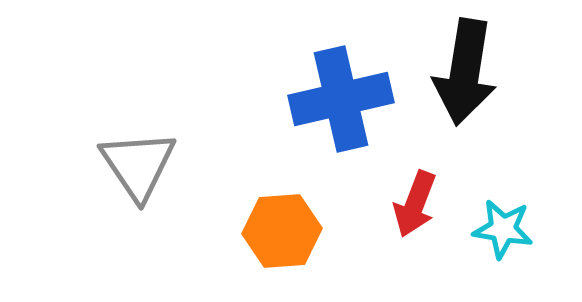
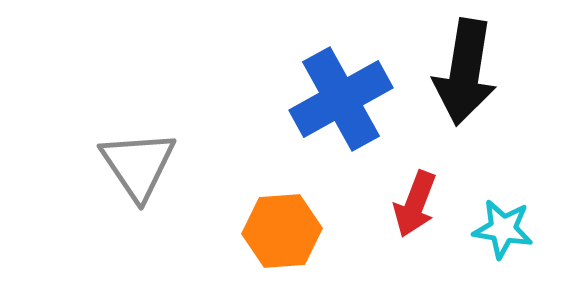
blue cross: rotated 16 degrees counterclockwise
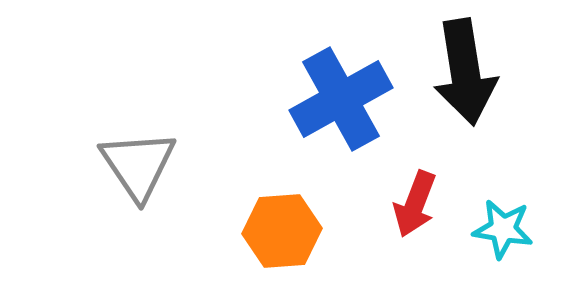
black arrow: rotated 18 degrees counterclockwise
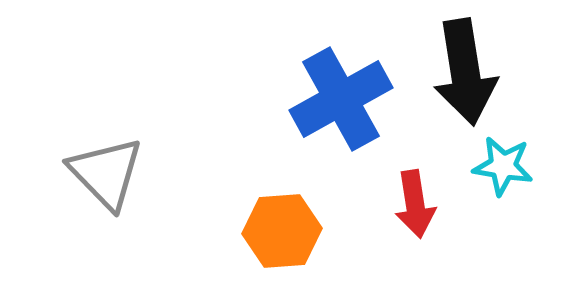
gray triangle: moved 32 px left, 8 px down; rotated 10 degrees counterclockwise
red arrow: rotated 30 degrees counterclockwise
cyan star: moved 63 px up
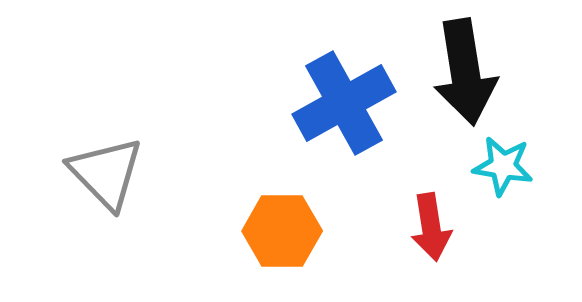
blue cross: moved 3 px right, 4 px down
red arrow: moved 16 px right, 23 px down
orange hexagon: rotated 4 degrees clockwise
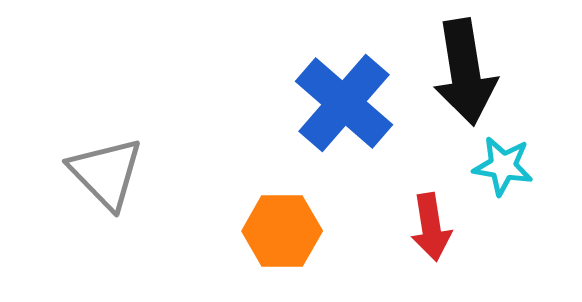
blue cross: rotated 20 degrees counterclockwise
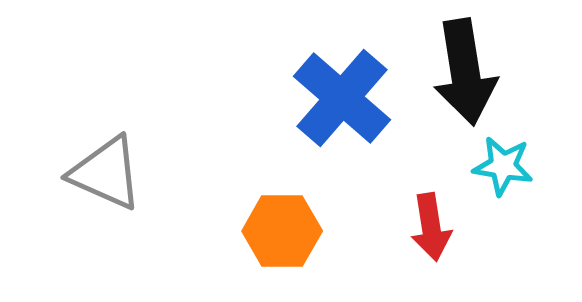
blue cross: moved 2 px left, 5 px up
gray triangle: rotated 22 degrees counterclockwise
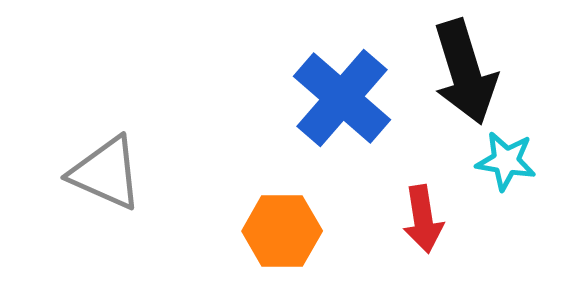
black arrow: rotated 8 degrees counterclockwise
cyan star: moved 3 px right, 5 px up
red arrow: moved 8 px left, 8 px up
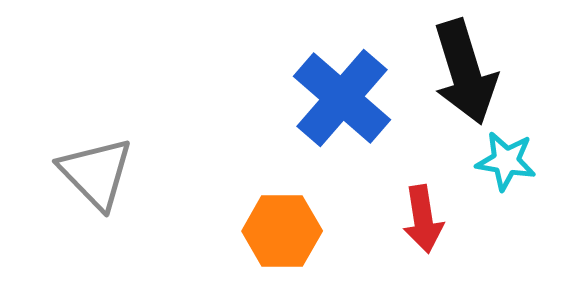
gray triangle: moved 10 px left; rotated 22 degrees clockwise
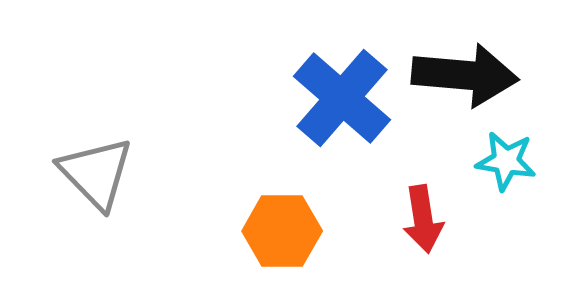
black arrow: moved 3 px down; rotated 68 degrees counterclockwise
